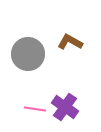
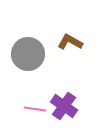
purple cross: moved 1 px left, 1 px up
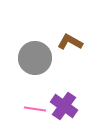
gray circle: moved 7 px right, 4 px down
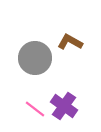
pink line: rotated 30 degrees clockwise
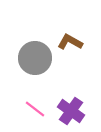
purple cross: moved 7 px right, 5 px down
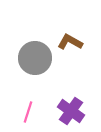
pink line: moved 7 px left, 3 px down; rotated 70 degrees clockwise
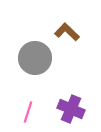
brown L-shape: moved 3 px left, 10 px up; rotated 15 degrees clockwise
purple cross: moved 2 px up; rotated 12 degrees counterclockwise
